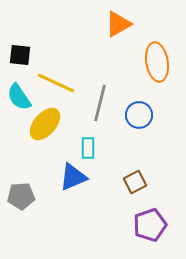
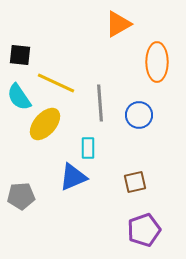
orange ellipse: rotated 9 degrees clockwise
gray line: rotated 18 degrees counterclockwise
brown square: rotated 15 degrees clockwise
purple pentagon: moved 6 px left, 5 px down
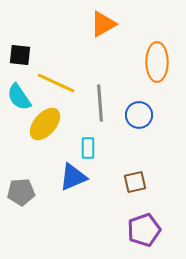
orange triangle: moved 15 px left
gray pentagon: moved 4 px up
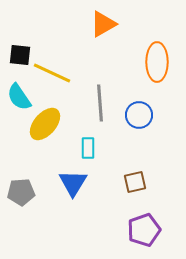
yellow line: moved 4 px left, 10 px up
blue triangle: moved 6 px down; rotated 36 degrees counterclockwise
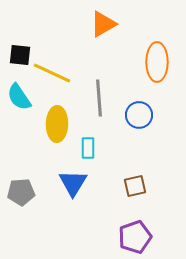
gray line: moved 1 px left, 5 px up
yellow ellipse: moved 12 px right; rotated 40 degrees counterclockwise
brown square: moved 4 px down
purple pentagon: moved 9 px left, 7 px down
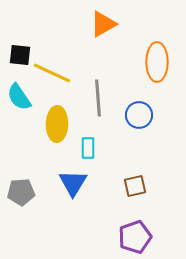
gray line: moved 1 px left
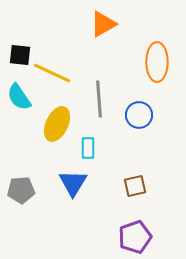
gray line: moved 1 px right, 1 px down
yellow ellipse: rotated 24 degrees clockwise
gray pentagon: moved 2 px up
